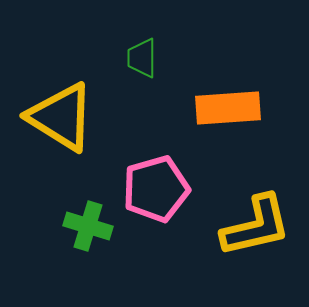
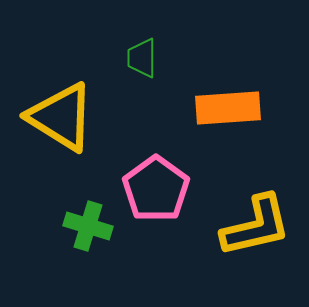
pink pentagon: rotated 20 degrees counterclockwise
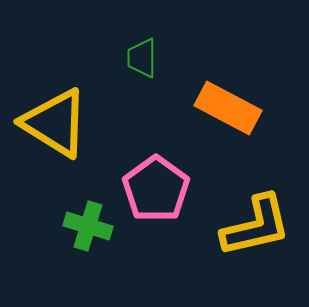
orange rectangle: rotated 32 degrees clockwise
yellow triangle: moved 6 px left, 6 px down
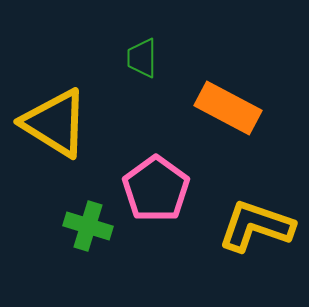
yellow L-shape: rotated 148 degrees counterclockwise
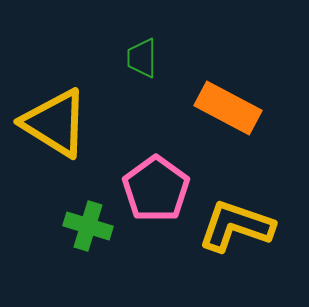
yellow L-shape: moved 20 px left
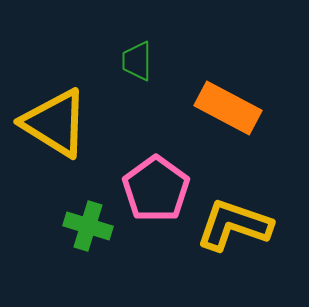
green trapezoid: moved 5 px left, 3 px down
yellow L-shape: moved 2 px left, 1 px up
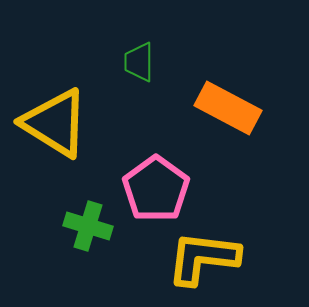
green trapezoid: moved 2 px right, 1 px down
yellow L-shape: moved 31 px left, 33 px down; rotated 12 degrees counterclockwise
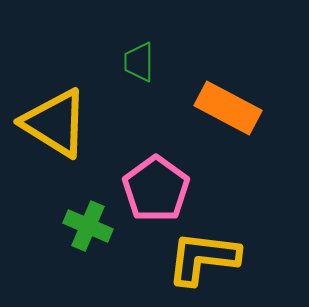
green cross: rotated 6 degrees clockwise
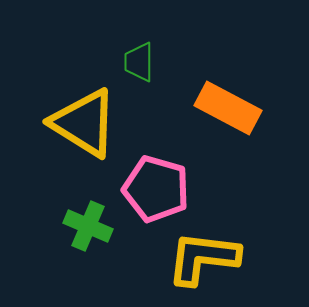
yellow triangle: moved 29 px right
pink pentagon: rotated 20 degrees counterclockwise
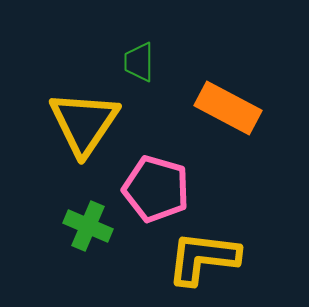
yellow triangle: rotated 32 degrees clockwise
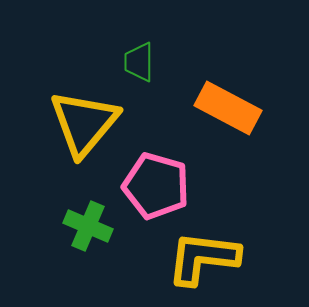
yellow triangle: rotated 6 degrees clockwise
pink pentagon: moved 3 px up
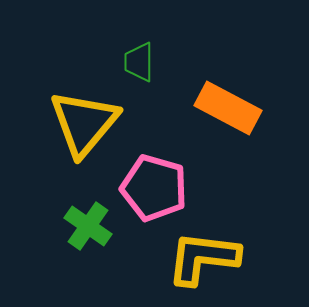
pink pentagon: moved 2 px left, 2 px down
green cross: rotated 12 degrees clockwise
